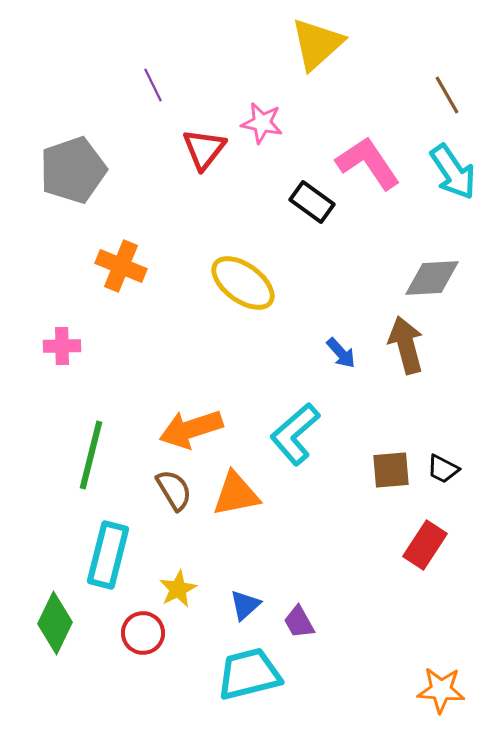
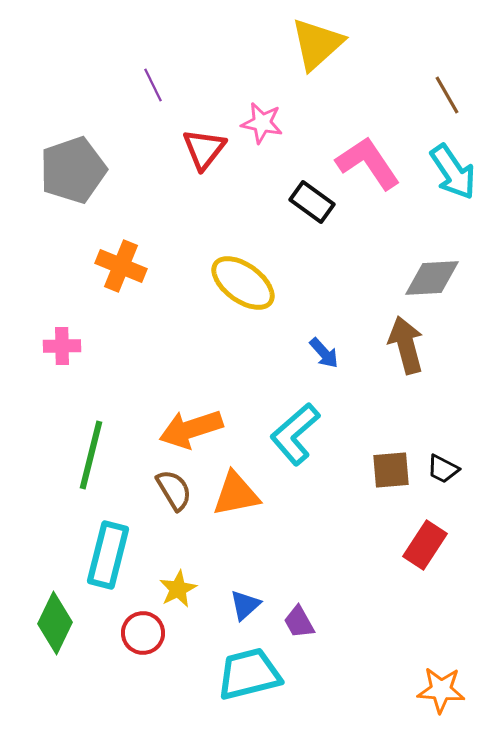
blue arrow: moved 17 px left
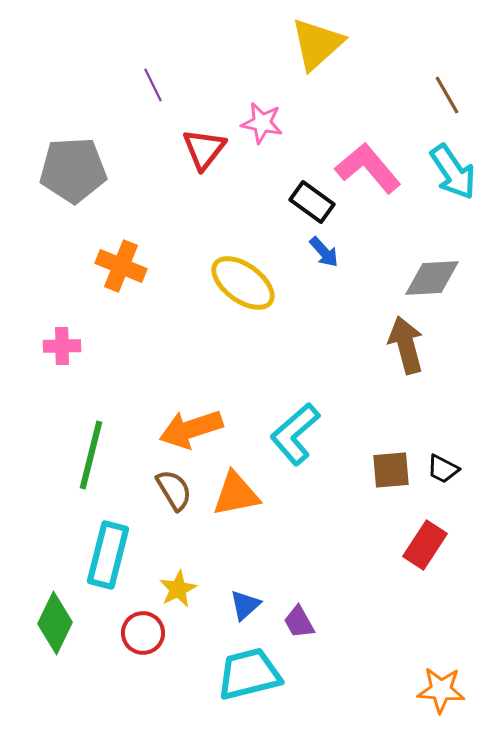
pink L-shape: moved 5 px down; rotated 6 degrees counterclockwise
gray pentagon: rotated 16 degrees clockwise
blue arrow: moved 101 px up
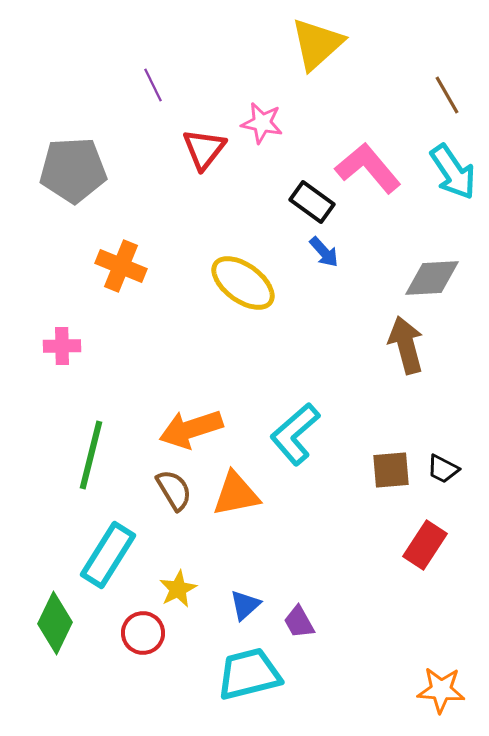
cyan rectangle: rotated 18 degrees clockwise
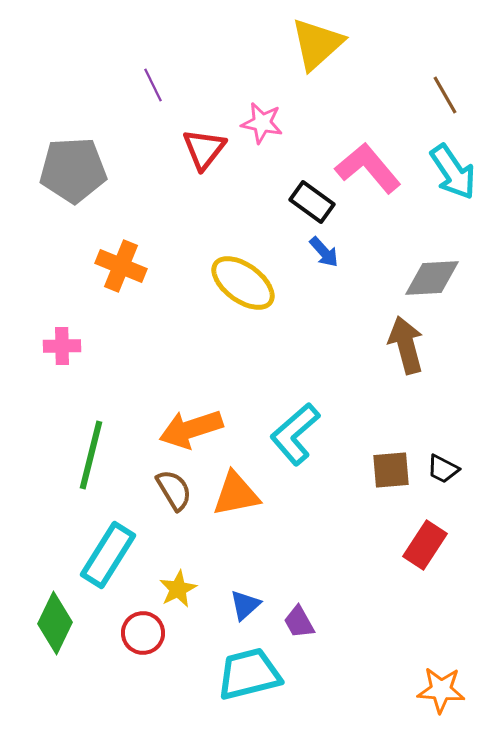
brown line: moved 2 px left
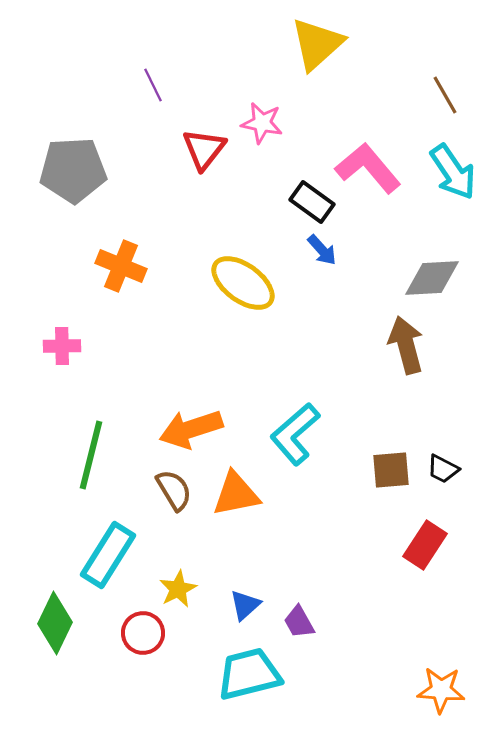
blue arrow: moved 2 px left, 2 px up
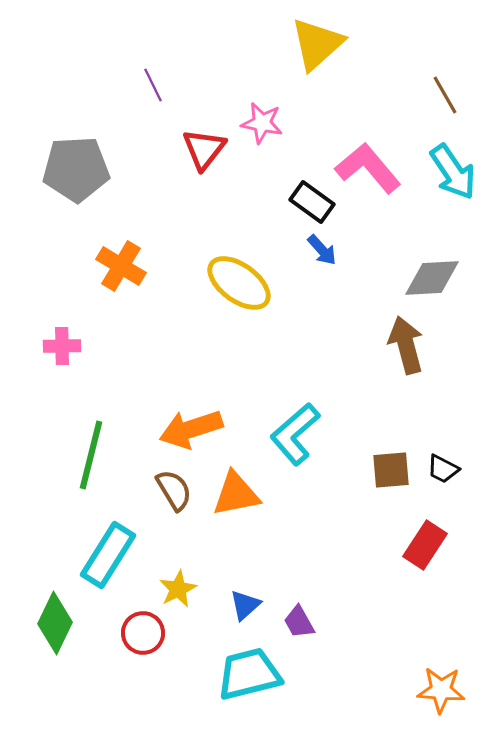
gray pentagon: moved 3 px right, 1 px up
orange cross: rotated 9 degrees clockwise
yellow ellipse: moved 4 px left
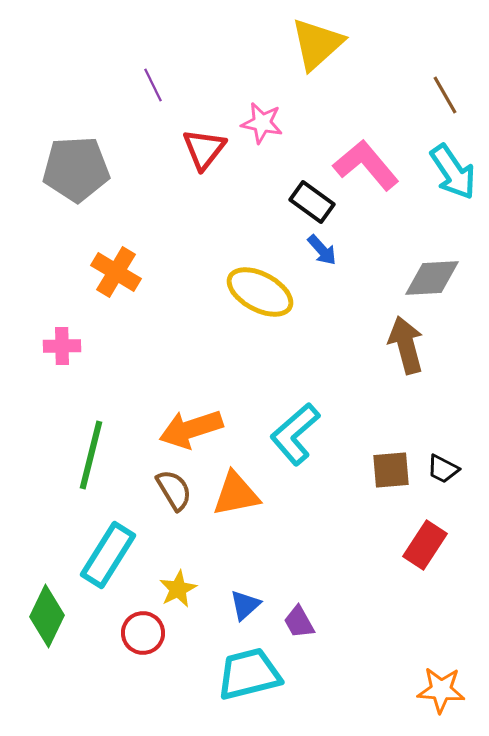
pink L-shape: moved 2 px left, 3 px up
orange cross: moved 5 px left, 6 px down
yellow ellipse: moved 21 px right, 9 px down; rotated 8 degrees counterclockwise
green diamond: moved 8 px left, 7 px up
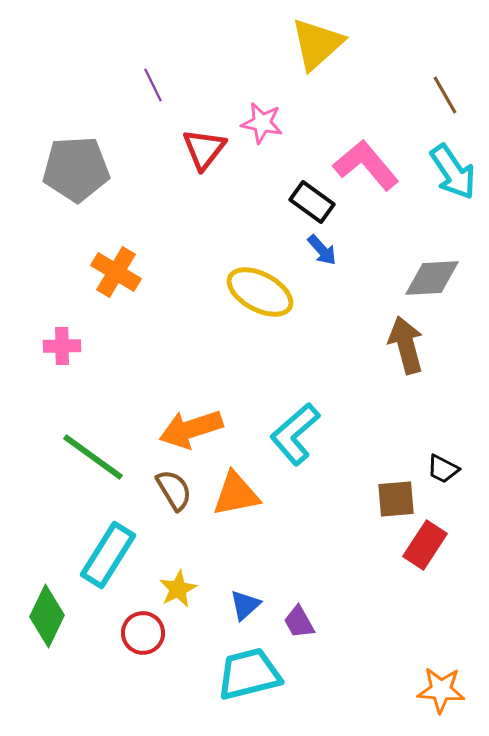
green line: moved 2 px right, 2 px down; rotated 68 degrees counterclockwise
brown square: moved 5 px right, 29 px down
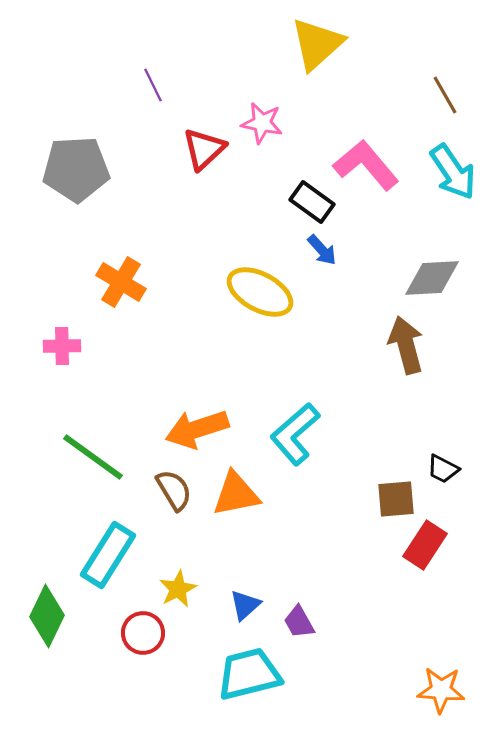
red triangle: rotated 9 degrees clockwise
orange cross: moved 5 px right, 10 px down
orange arrow: moved 6 px right
